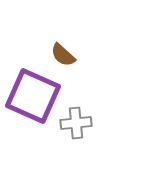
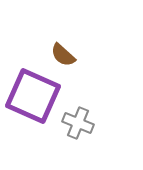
gray cross: moved 2 px right; rotated 28 degrees clockwise
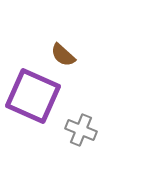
gray cross: moved 3 px right, 7 px down
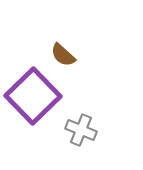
purple square: rotated 22 degrees clockwise
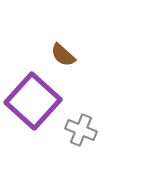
purple square: moved 5 px down; rotated 4 degrees counterclockwise
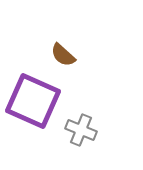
purple square: rotated 18 degrees counterclockwise
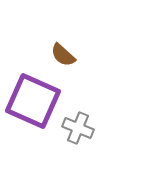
gray cross: moved 3 px left, 2 px up
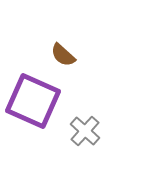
gray cross: moved 7 px right, 3 px down; rotated 20 degrees clockwise
